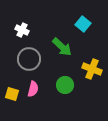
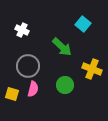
gray circle: moved 1 px left, 7 px down
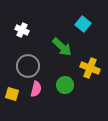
yellow cross: moved 2 px left, 1 px up
pink semicircle: moved 3 px right
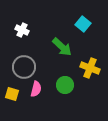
gray circle: moved 4 px left, 1 px down
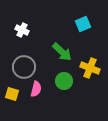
cyan square: rotated 28 degrees clockwise
green arrow: moved 5 px down
green circle: moved 1 px left, 4 px up
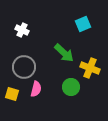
green arrow: moved 2 px right, 1 px down
green circle: moved 7 px right, 6 px down
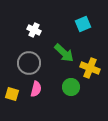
white cross: moved 12 px right
gray circle: moved 5 px right, 4 px up
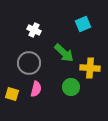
yellow cross: rotated 18 degrees counterclockwise
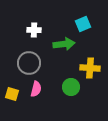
white cross: rotated 24 degrees counterclockwise
green arrow: moved 9 px up; rotated 50 degrees counterclockwise
